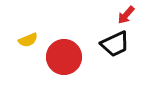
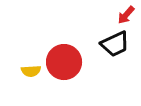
yellow semicircle: moved 3 px right, 31 px down; rotated 18 degrees clockwise
red circle: moved 5 px down
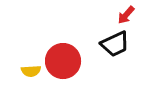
red circle: moved 1 px left, 1 px up
